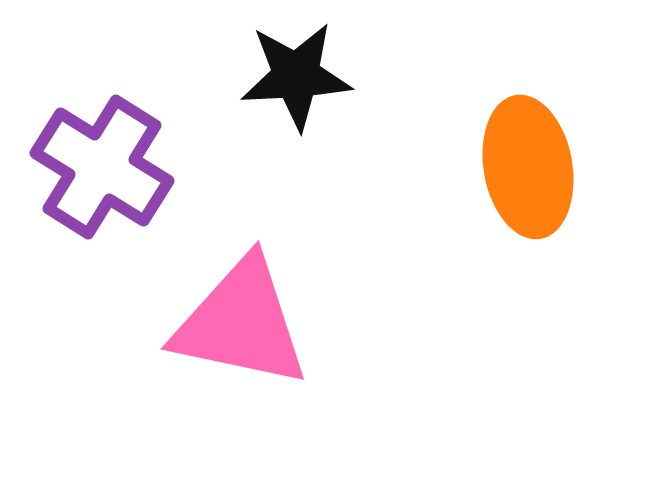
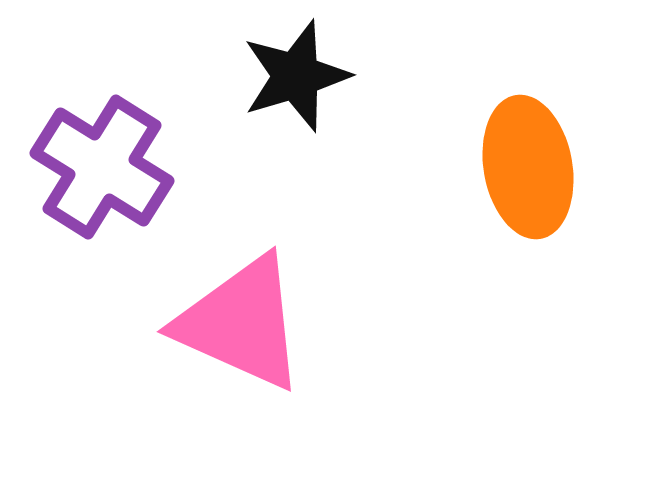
black star: rotated 14 degrees counterclockwise
pink triangle: rotated 12 degrees clockwise
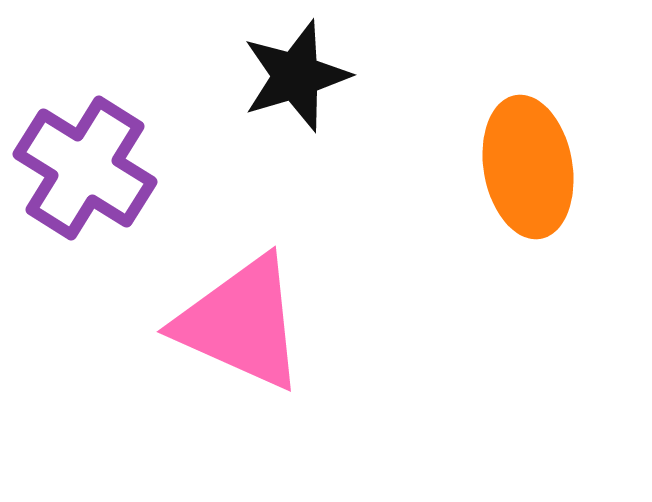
purple cross: moved 17 px left, 1 px down
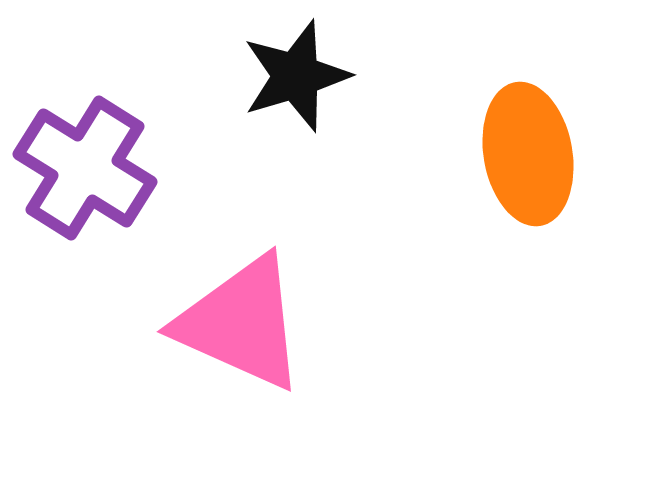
orange ellipse: moved 13 px up
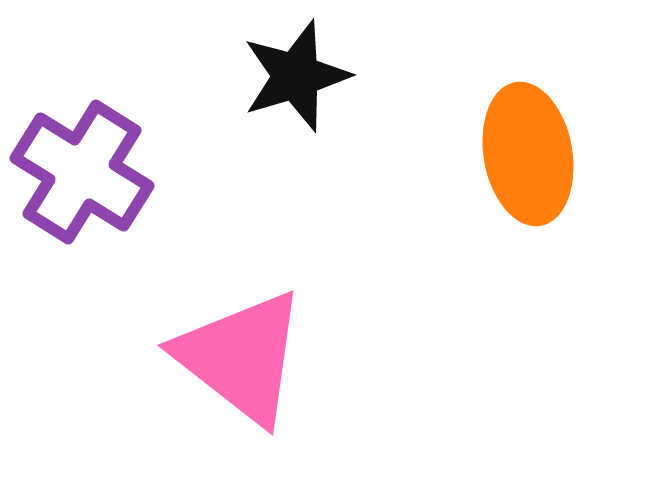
purple cross: moved 3 px left, 4 px down
pink triangle: moved 34 px down; rotated 14 degrees clockwise
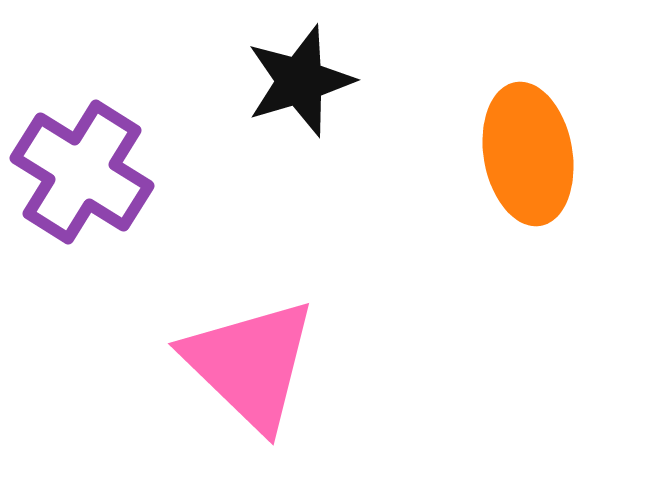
black star: moved 4 px right, 5 px down
pink triangle: moved 9 px right, 7 px down; rotated 6 degrees clockwise
